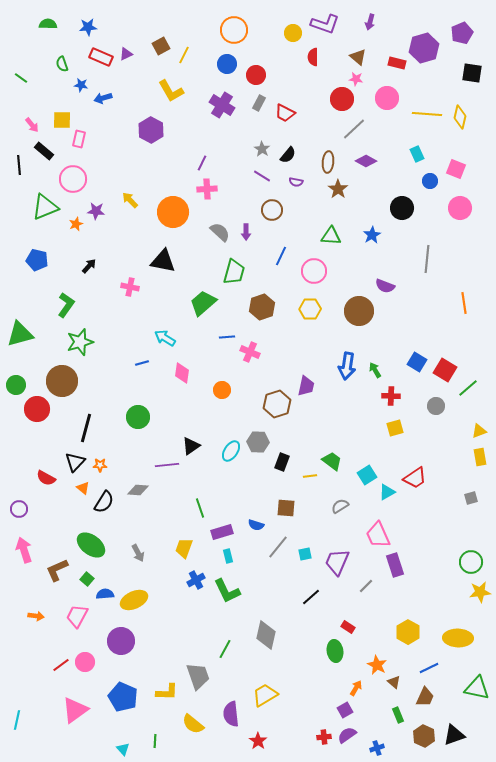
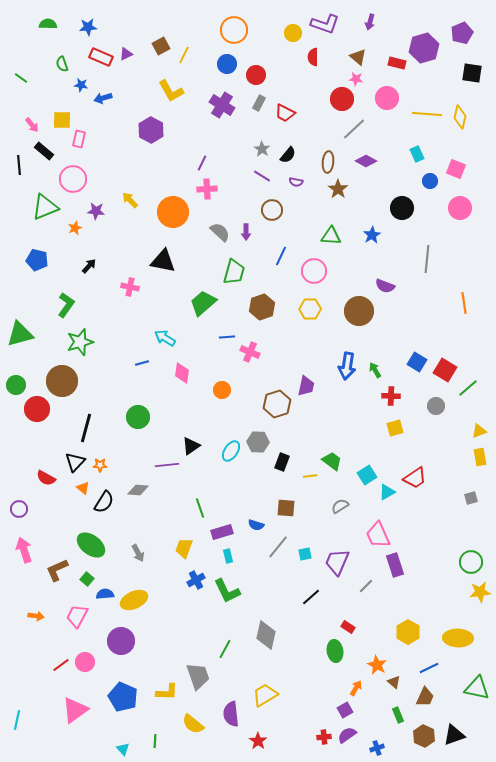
orange star at (76, 224): moved 1 px left, 4 px down
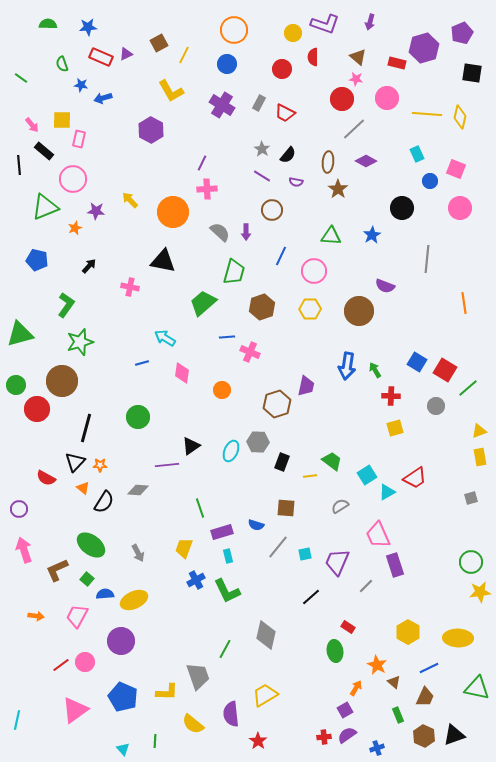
brown square at (161, 46): moved 2 px left, 3 px up
red circle at (256, 75): moved 26 px right, 6 px up
cyan ellipse at (231, 451): rotated 10 degrees counterclockwise
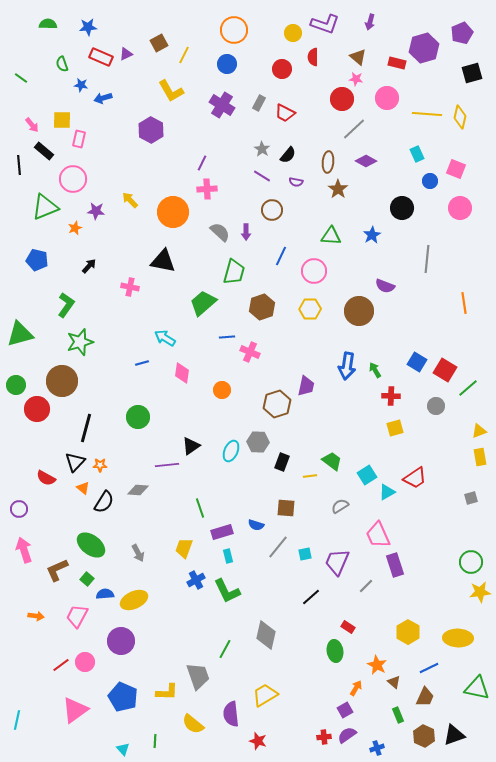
black square at (472, 73): rotated 25 degrees counterclockwise
red star at (258, 741): rotated 18 degrees counterclockwise
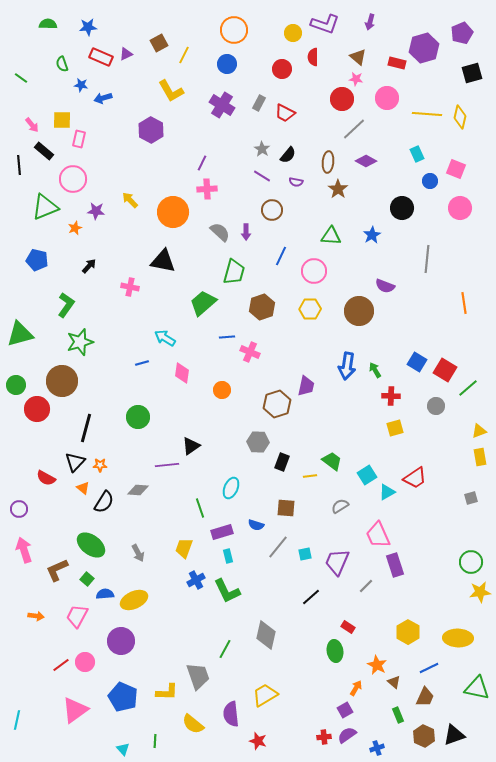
cyan ellipse at (231, 451): moved 37 px down
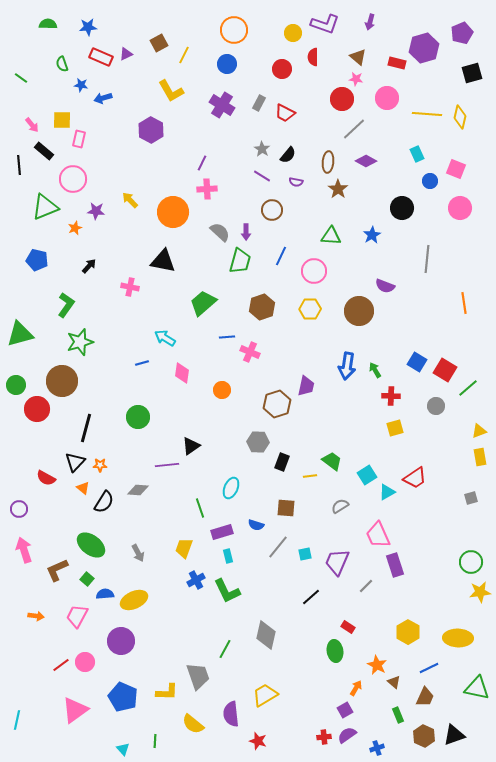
green trapezoid at (234, 272): moved 6 px right, 11 px up
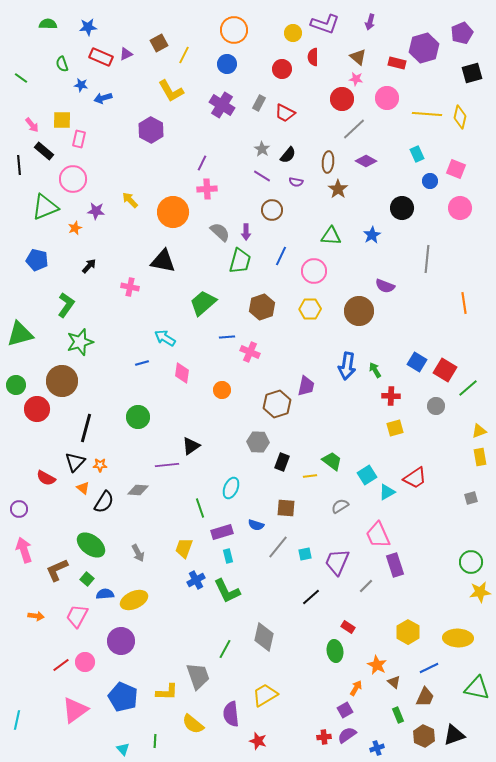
gray diamond at (266, 635): moved 2 px left, 2 px down
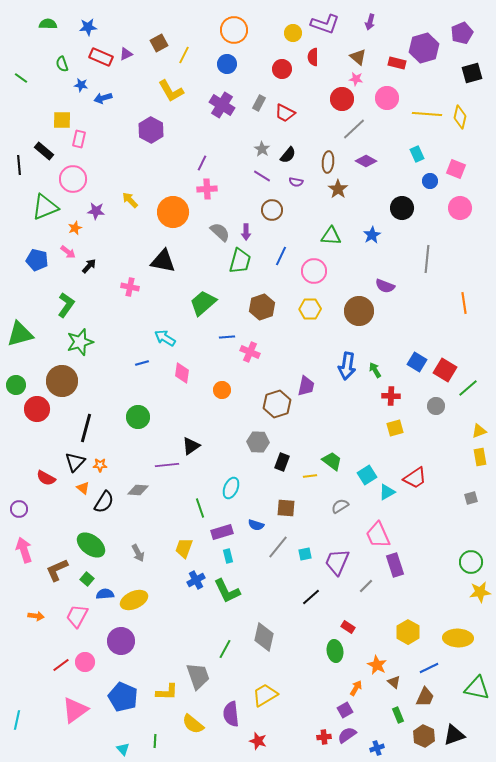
pink arrow at (32, 125): moved 36 px right, 127 px down; rotated 14 degrees counterclockwise
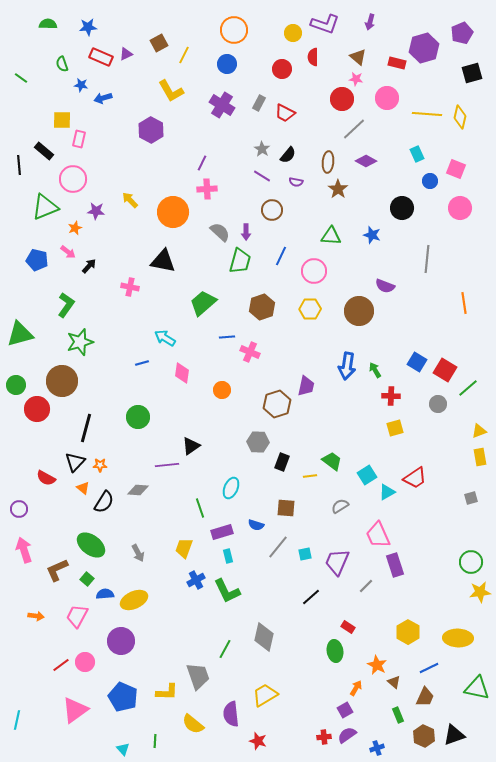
blue star at (372, 235): rotated 24 degrees counterclockwise
gray circle at (436, 406): moved 2 px right, 2 px up
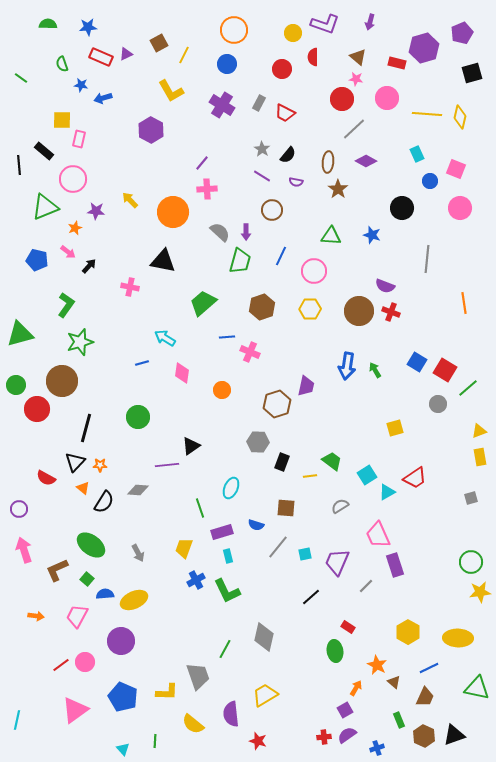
purple line at (202, 163): rotated 14 degrees clockwise
red cross at (391, 396): moved 84 px up; rotated 18 degrees clockwise
green rectangle at (398, 715): moved 1 px right, 5 px down
